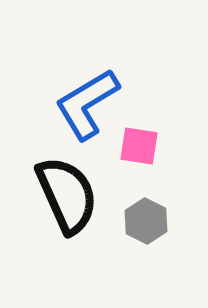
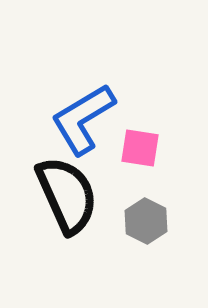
blue L-shape: moved 4 px left, 15 px down
pink square: moved 1 px right, 2 px down
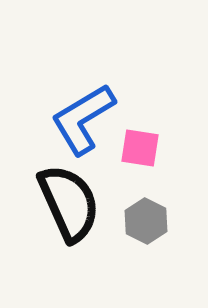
black semicircle: moved 2 px right, 8 px down
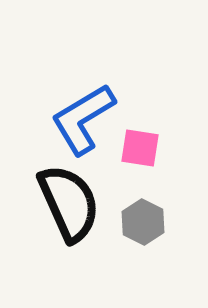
gray hexagon: moved 3 px left, 1 px down
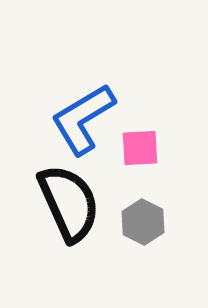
pink square: rotated 12 degrees counterclockwise
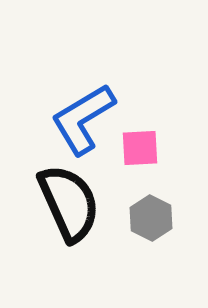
gray hexagon: moved 8 px right, 4 px up
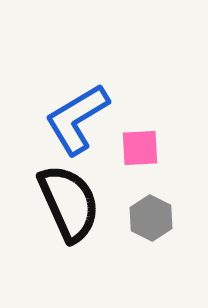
blue L-shape: moved 6 px left
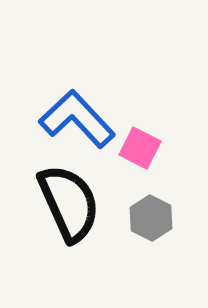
blue L-shape: rotated 78 degrees clockwise
pink square: rotated 30 degrees clockwise
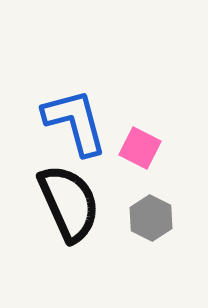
blue L-shape: moved 2 px left, 3 px down; rotated 28 degrees clockwise
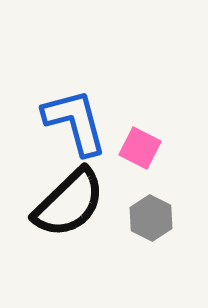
black semicircle: rotated 70 degrees clockwise
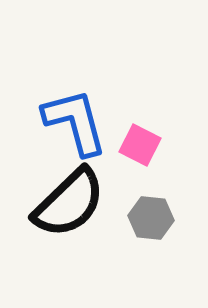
pink square: moved 3 px up
gray hexagon: rotated 21 degrees counterclockwise
